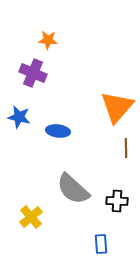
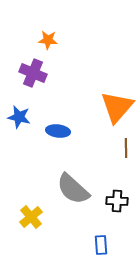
blue rectangle: moved 1 px down
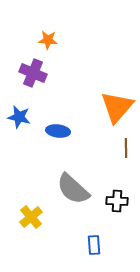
blue rectangle: moved 7 px left
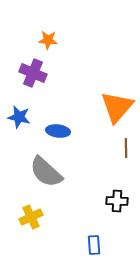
gray semicircle: moved 27 px left, 17 px up
yellow cross: rotated 15 degrees clockwise
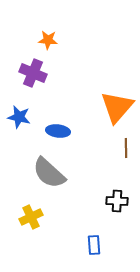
gray semicircle: moved 3 px right, 1 px down
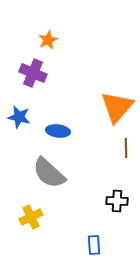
orange star: rotated 30 degrees counterclockwise
